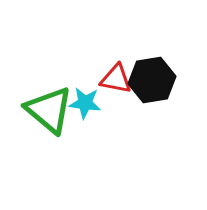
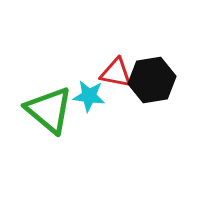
red triangle: moved 6 px up
cyan star: moved 4 px right, 7 px up
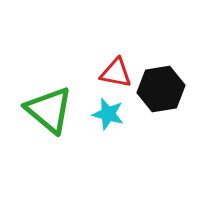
black hexagon: moved 9 px right, 9 px down
cyan star: moved 19 px right, 18 px down; rotated 8 degrees clockwise
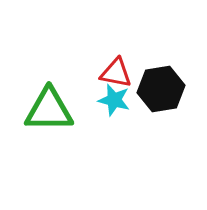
green triangle: rotated 40 degrees counterclockwise
cyan star: moved 6 px right, 14 px up
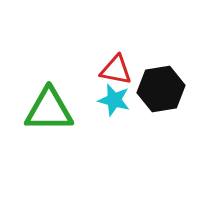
red triangle: moved 3 px up
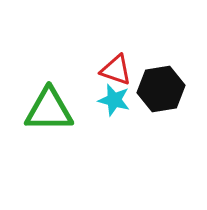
red triangle: rotated 8 degrees clockwise
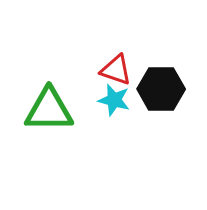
black hexagon: rotated 9 degrees clockwise
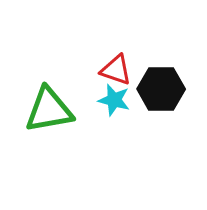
green triangle: rotated 10 degrees counterclockwise
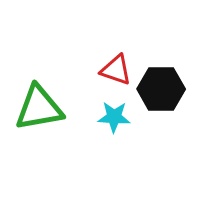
cyan star: moved 17 px down; rotated 12 degrees counterclockwise
green triangle: moved 10 px left, 2 px up
